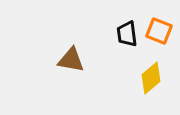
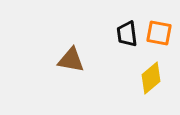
orange square: moved 2 px down; rotated 12 degrees counterclockwise
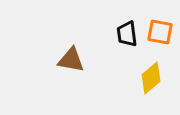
orange square: moved 1 px right, 1 px up
